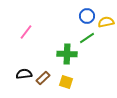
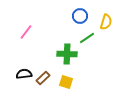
blue circle: moved 7 px left
yellow semicircle: rotated 119 degrees clockwise
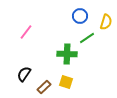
black semicircle: rotated 49 degrees counterclockwise
brown rectangle: moved 1 px right, 9 px down
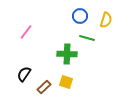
yellow semicircle: moved 2 px up
green line: rotated 49 degrees clockwise
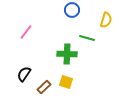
blue circle: moved 8 px left, 6 px up
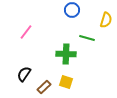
green cross: moved 1 px left
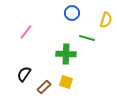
blue circle: moved 3 px down
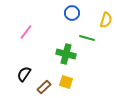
green cross: rotated 12 degrees clockwise
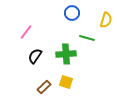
green cross: rotated 18 degrees counterclockwise
black semicircle: moved 11 px right, 18 px up
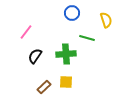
yellow semicircle: rotated 35 degrees counterclockwise
yellow square: rotated 16 degrees counterclockwise
